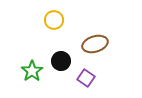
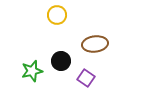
yellow circle: moved 3 px right, 5 px up
brown ellipse: rotated 10 degrees clockwise
green star: rotated 20 degrees clockwise
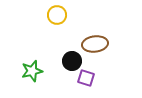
black circle: moved 11 px right
purple square: rotated 18 degrees counterclockwise
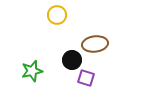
black circle: moved 1 px up
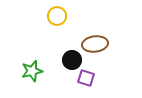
yellow circle: moved 1 px down
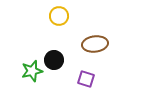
yellow circle: moved 2 px right
black circle: moved 18 px left
purple square: moved 1 px down
